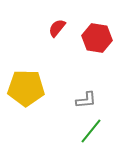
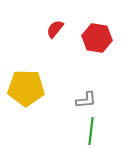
red semicircle: moved 2 px left, 1 px down
green line: rotated 32 degrees counterclockwise
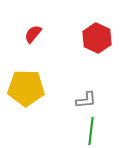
red semicircle: moved 22 px left, 5 px down
red hexagon: rotated 16 degrees clockwise
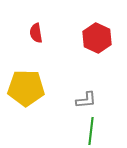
red semicircle: moved 3 px right, 1 px up; rotated 48 degrees counterclockwise
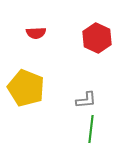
red semicircle: rotated 84 degrees counterclockwise
yellow pentagon: rotated 21 degrees clockwise
green line: moved 2 px up
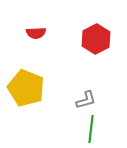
red hexagon: moved 1 px left, 1 px down; rotated 8 degrees clockwise
gray L-shape: rotated 10 degrees counterclockwise
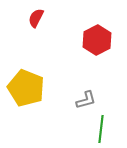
red semicircle: moved 15 px up; rotated 120 degrees clockwise
red hexagon: moved 1 px right, 1 px down
green line: moved 10 px right
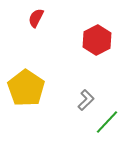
yellow pentagon: rotated 12 degrees clockwise
gray L-shape: rotated 30 degrees counterclockwise
green line: moved 6 px right, 7 px up; rotated 36 degrees clockwise
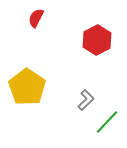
yellow pentagon: moved 1 px right, 1 px up
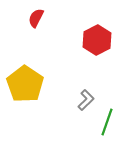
yellow pentagon: moved 2 px left, 3 px up
green line: rotated 24 degrees counterclockwise
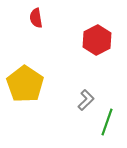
red semicircle: rotated 36 degrees counterclockwise
